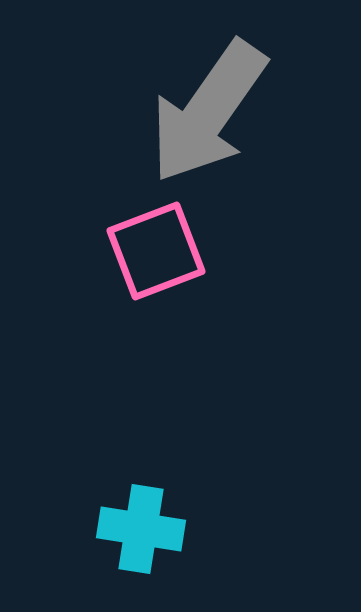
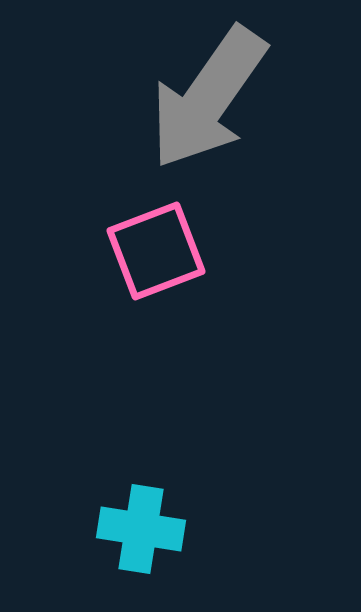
gray arrow: moved 14 px up
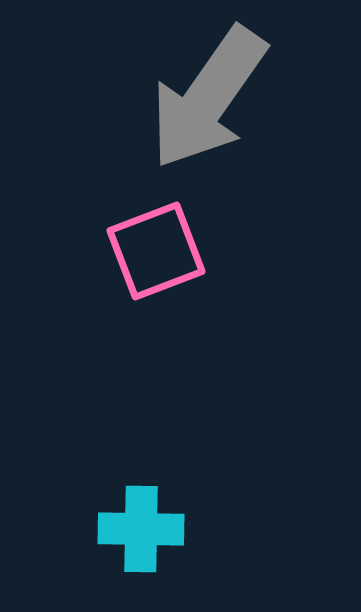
cyan cross: rotated 8 degrees counterclockwise
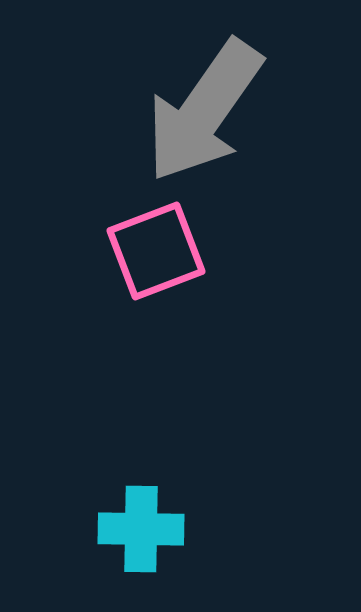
gray arrow: moved 4 px left, 13 px down
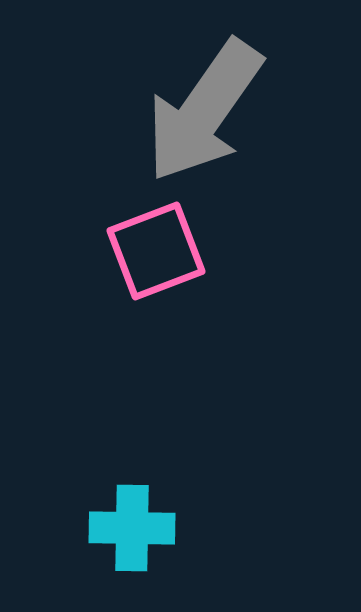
cyan cross: moved 9 px left, 1 px up
